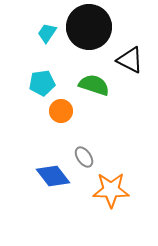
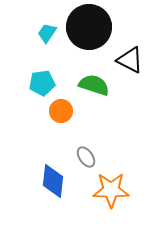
gray ellipse: moved 2 px right
blue diamond: moved 5 px down; rotated 44 degrees clockwise
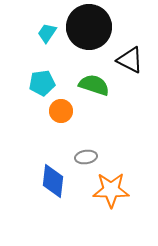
gray ellipse: rotated 65 degrees counterclockwise
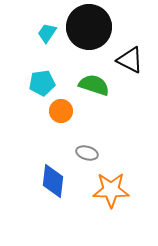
gray ellipse: moved 1 px right, 4 px up; rotated 25 degrees clockwise
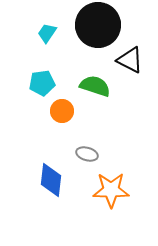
black circle: moved 9 px right, 2 px up
green semicircle: moved 1 px right, 1 px down
orange circle: moved 1 px right
gray ellipse: moved 1 px down
blue diamond: moved 2 px left, 1 px up
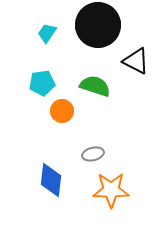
black triangle: moved 6 px right, 1 px down
gray ellipse: moved 6 px right; rotated 30 degrees counterclockwise
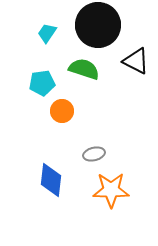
green semicircle: moved 11 px left, 17 px up
gray ellipse: moved 1 px right
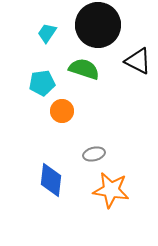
black triangle: moved 2 px right
orange star: rotated 9 degrees clockwise
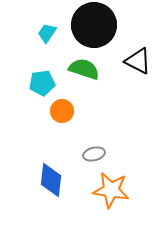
black circle: moved 4 px left
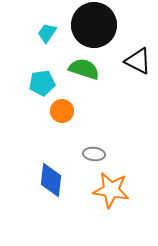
gray ellipse: rotated 20 degrees clockwise
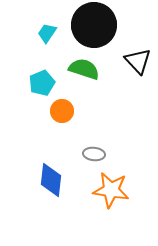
black triangle: rotated 20 degrees clockwise
cyan pentagon: rotated 15 degrees counterclockwise
